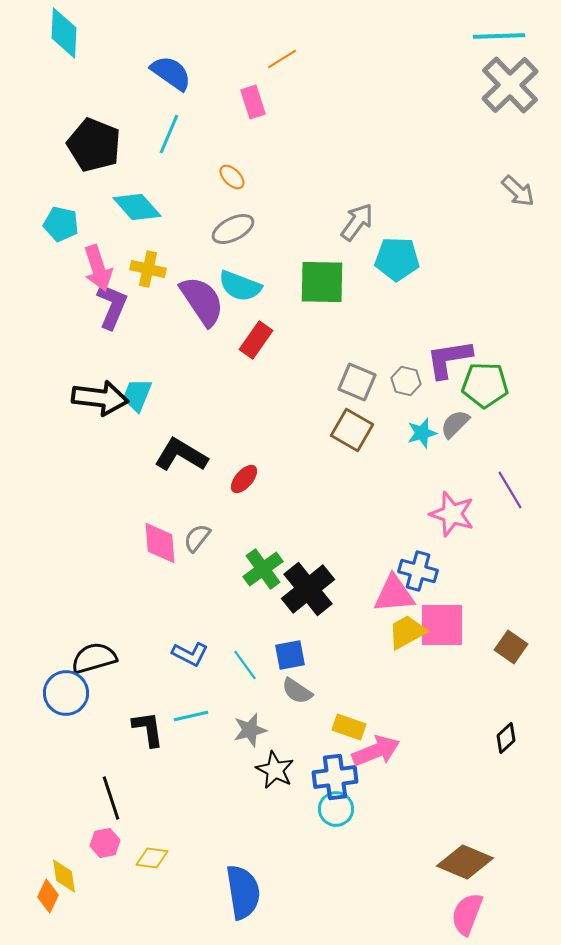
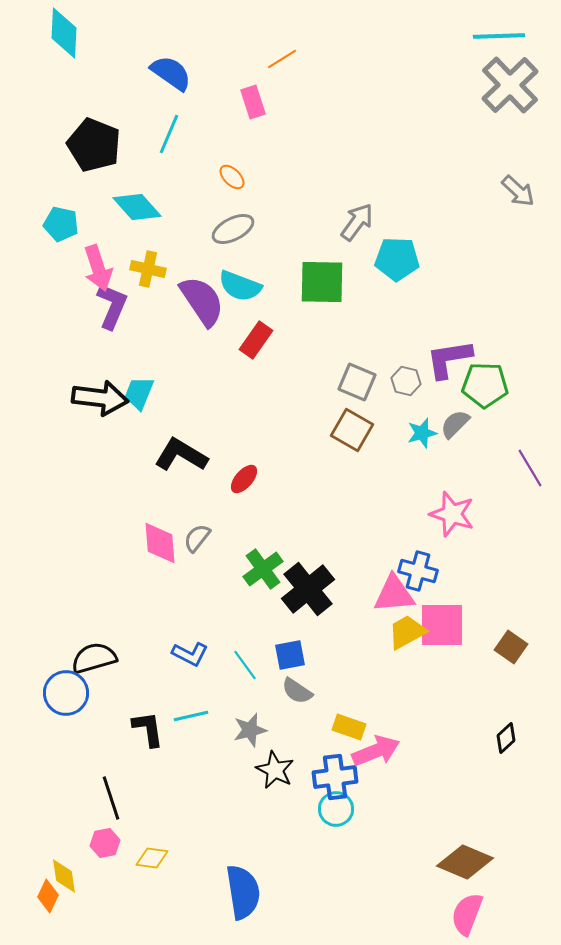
cyan trapezoid at (137, 395): moved 2 px right, 2 px up
purple line at (510, 490): moved 20 px right, 22 px up
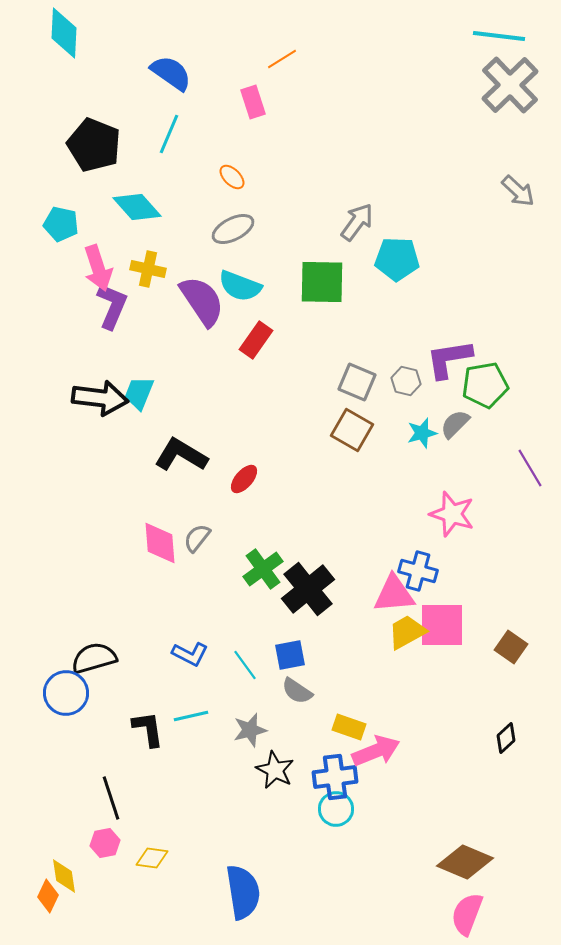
cyan line at (499, 36): rotated 9 degrees clockwise
green pentagon at (485, 385): rotated 12 degrees counterclockwise
